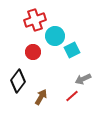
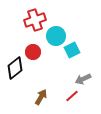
cyan circle: moved 1 px right
black diamond: moved 3 px left, 13 px up; rotated 15 degrees clockwise
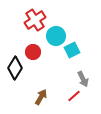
red cross: rotated 15 degrees counterclockwise
black diamond: rotated 20 degrees counterclockwise
gray arrow: rotated 91 degrees counterclockwise
red line: moved 2 px right
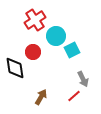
black diamond: rotated 40 degrees counterclockwise
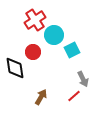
cyan circle: moved 2 px left, 1 px up
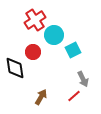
cyan square: moved 1 px right
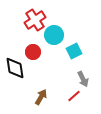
cyan square: moved 1 px right, 1 px down
